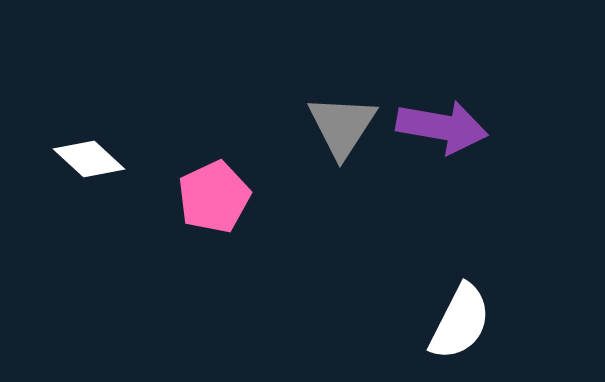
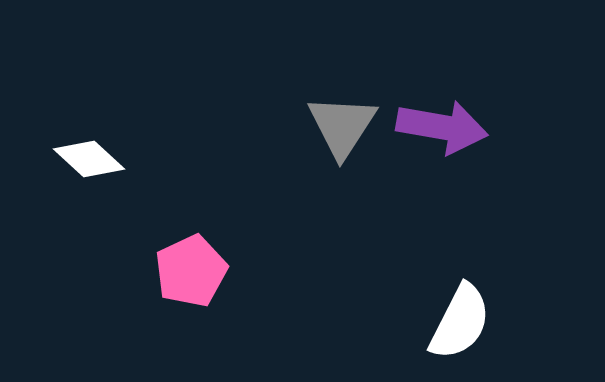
pink pentagon: moved 23 px left, 74 px down
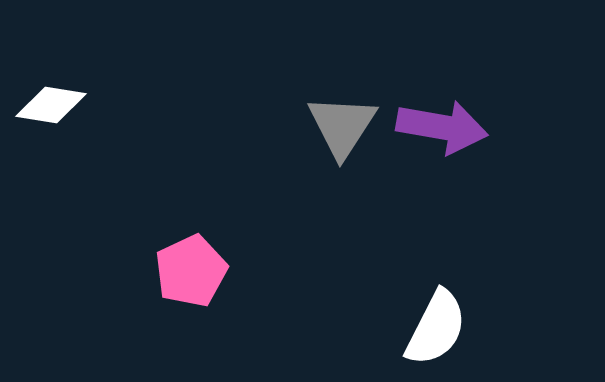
white diamond: moved 38 px left, 54 px up; rotated 34 degrees counterclockwise
white semicircle: moved 24 px left, 6 px down
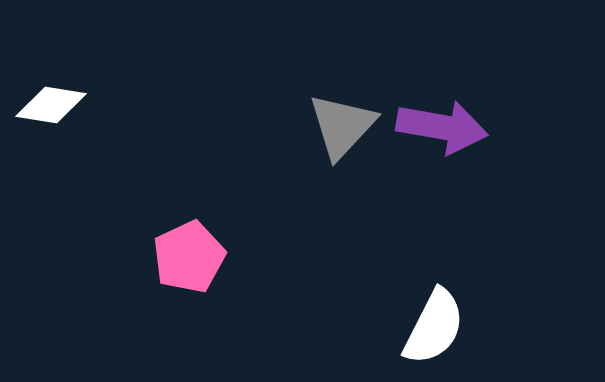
gray triangle: rotated 10 degrees clockwise
pink pentagon: moved 2 px left, 14 px up
white semicircle: moved 2 px left, 1 px up
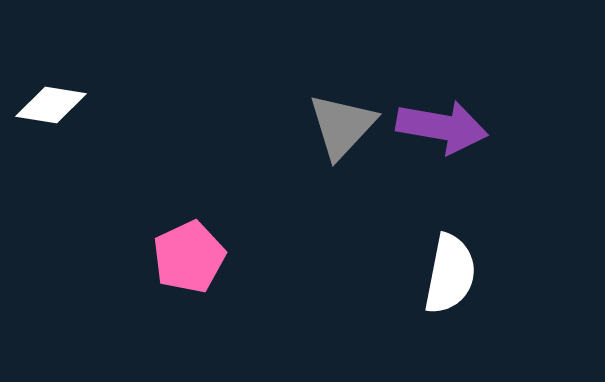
white semicircle: moved 16 px right, 53 px up; rotated 16 degrees counterclockwise
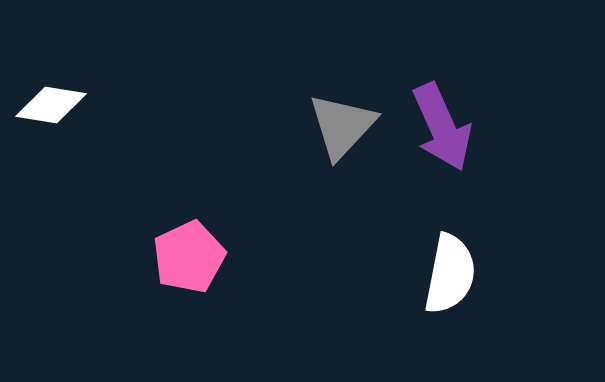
purple arrow: rotated 56 degrees clockwise
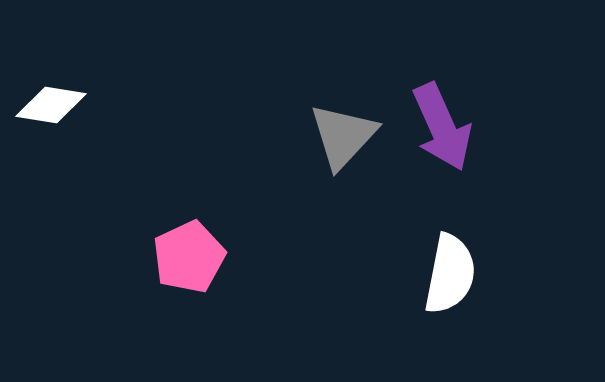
gray triangle: moved 1 px right, 10 px down
